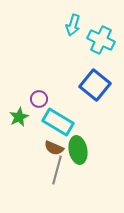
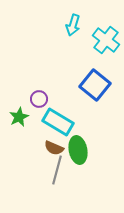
cyan cross: moved 5 px right; rotated 12 degrees clockwise
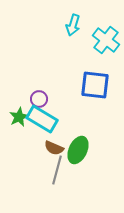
blue square: rotated 32 degrees counterclockwise
cyan rectangle: moved 16 px left, 3 px up
green ellipse: rotated 36 degrees clockwise
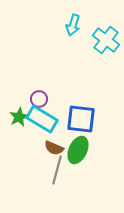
blue square: moved 14 px left, 34 px down
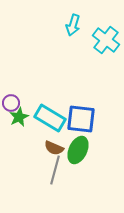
purple circle: moved 28 px left, 4 px down
cyan rectangle: moved 8 px right, 1 px up
gray line: moved 2 px left
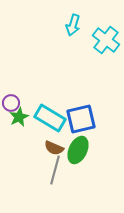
blue square: rotated 20 degrees counterclockwise
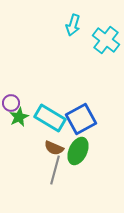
blue square: rotated 16 degrees counterclockwise
green ellipse: moved 1 px down
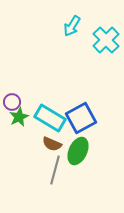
cyan arrow: moved 1 px left, 1 px down; rotated 15 degrees clockwise
cyan cross: rotated 8 degrees clockwise
purple circle: moved 1 px right, 1 px up
blue square: moved 1 px up
brown semicircle: moved 2 px left, 4 px up
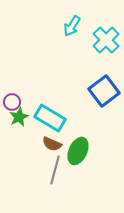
blue square: moved 23 px right, 27 px up; rotated 8 degrees counterclockwise
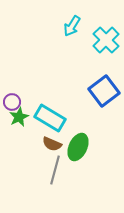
green ellipse: moved 4 px up
